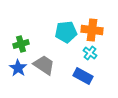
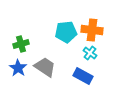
gray trapezoid: moved 1 px right, 2 px down
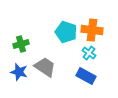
cyan pentagon: rotated 25 degrees clockwise
cyan cross: moved 1 px left
blue star: moved 1 px right, 4 px down; rotated 18 degrees counterclockwise
blue rectangle: moved 3 px right
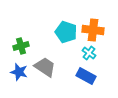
orange cross: moved 1 px right
green cross: moved 2 px down
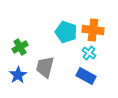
green cross: moved 1 px left, 1 px down; rotated 14 degrees counterclockwise
gray trapezoid: rotated 110 degrees counterclockwise
blue star: moved 1 px left, 3 px down; rotated 24 degrees clockwise
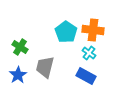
cyan pentagon: rotated 15 degrees clockwise
green cross: rotated 28 degrees counterclockwise
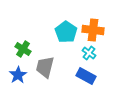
green cross: moved 3 px right, 2 px down
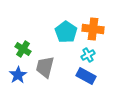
orange cross: moved 1 px up
cyan cross: moved 1 px left, 2 px down; rotated 24 degrees clockwise
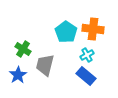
cyan cross: moved 1 px left
gray trapezoid: moved 2 px up
blue rectangle: rotated 12 degrees clockwise
